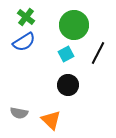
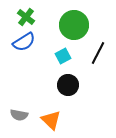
cyan square: moved 3 px left, 2 px down
gray semicircle: moved 2 px down
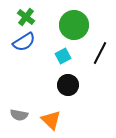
black line: moved 2 px right
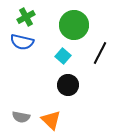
green cross: rotated 24 degrees clockwise
blue semicircle: moved 2 px left; rotated 45 degrees clockwise
cyan square: rotated 21 degrees counterclockwise
gray semicircle: moved 2 px right, 2 px down
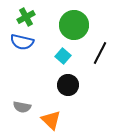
gray semicircle: moved 1 px right, 10 px up
